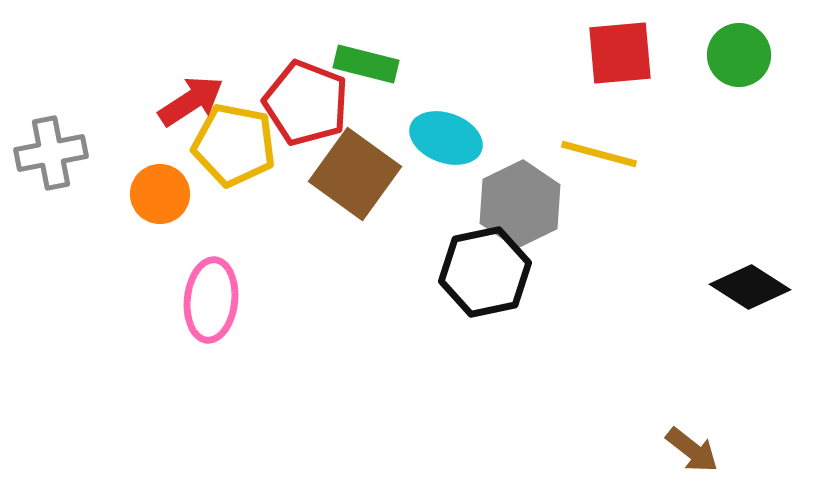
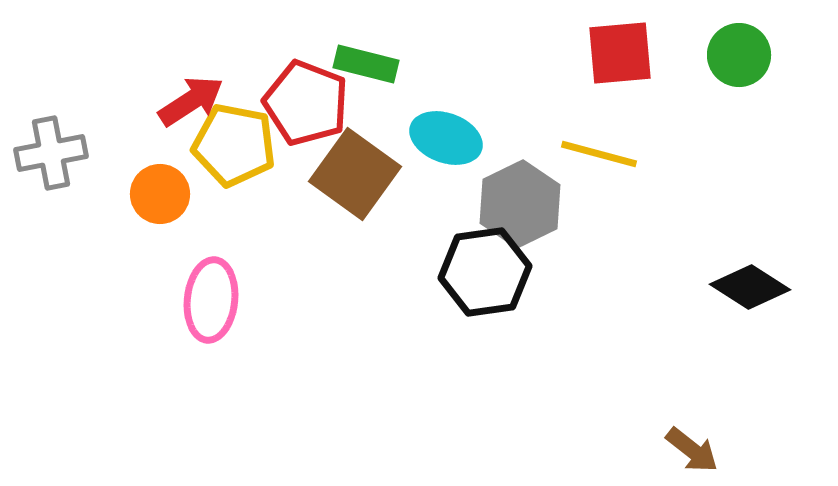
black hexagon: rotated 4 degrees clockwise
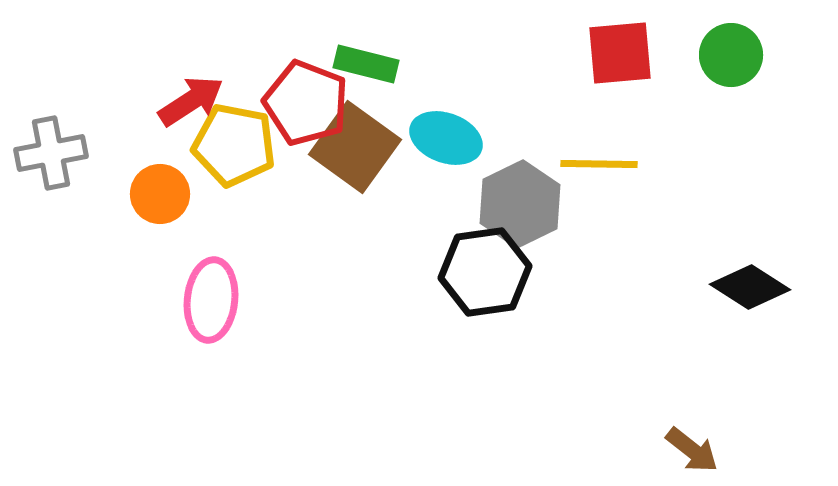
green circle: moved 8 px left
yellow line: moved 10 px down; rotated 14 degrees counterclockwise
brown square: moved 27 px up
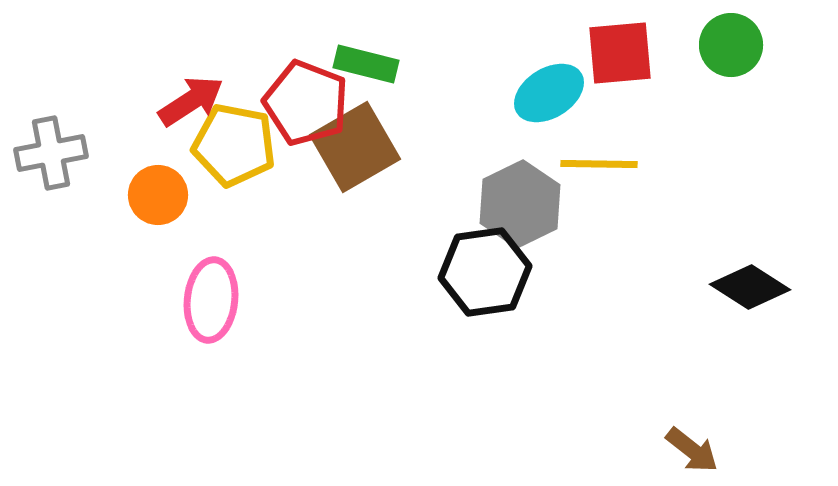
green circle: moved 10 px up
cyan ellipse: moved 103 px right, 45 px up; rotated 52 degrees counterclockwise
brown square: rotated 24 degrees clockwise
orange circle: moved 2 px left, 1 px down
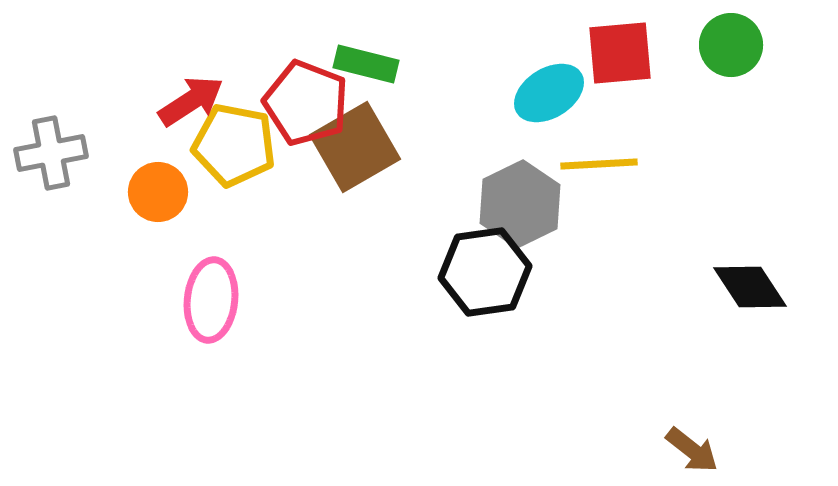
yellow line: rotated 4 degrees counterclockwise
orange circle: moved 3 px up
black diamond: rotated 24 degrees clockwise
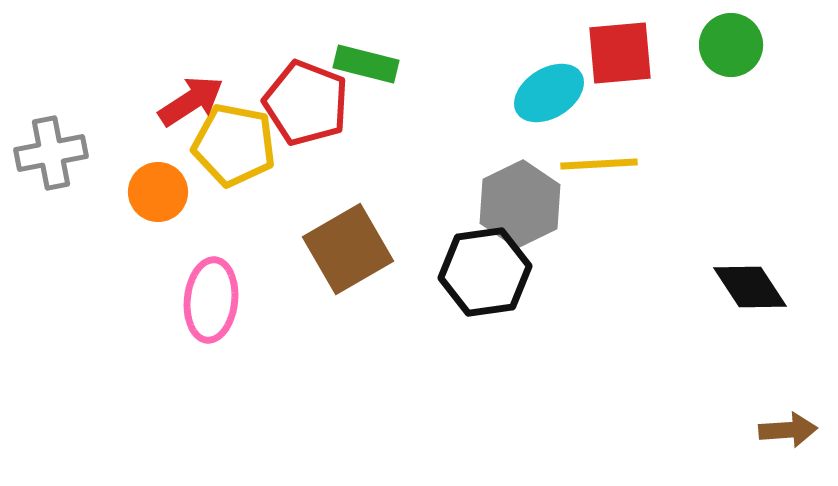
brown square: moved 7 px left, 102 px down
brown arrow: moved 96 px right, 20 px up; rotated 42 degrees counterclockwise
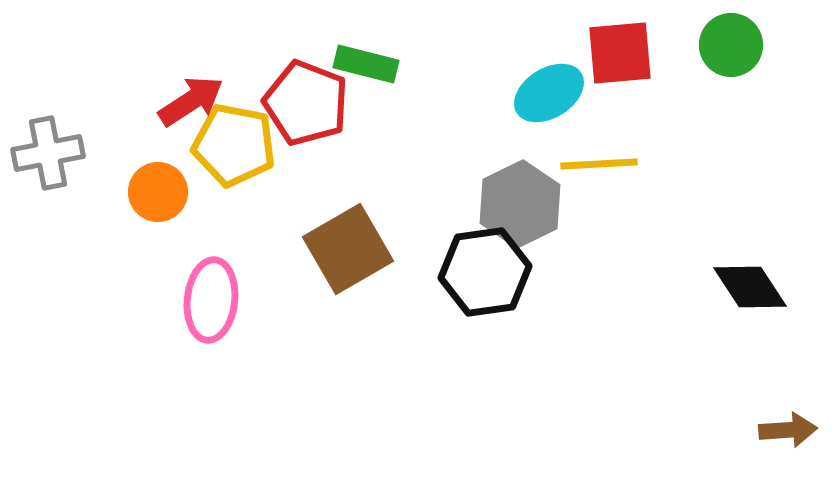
gray cross: moved 3 px left
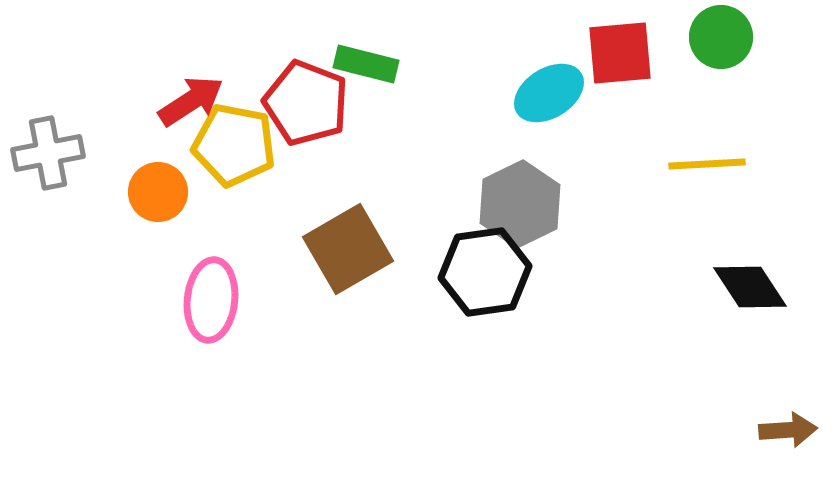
green circle: moved 10 px left, 8 px up
yellow line: moved 108 px right
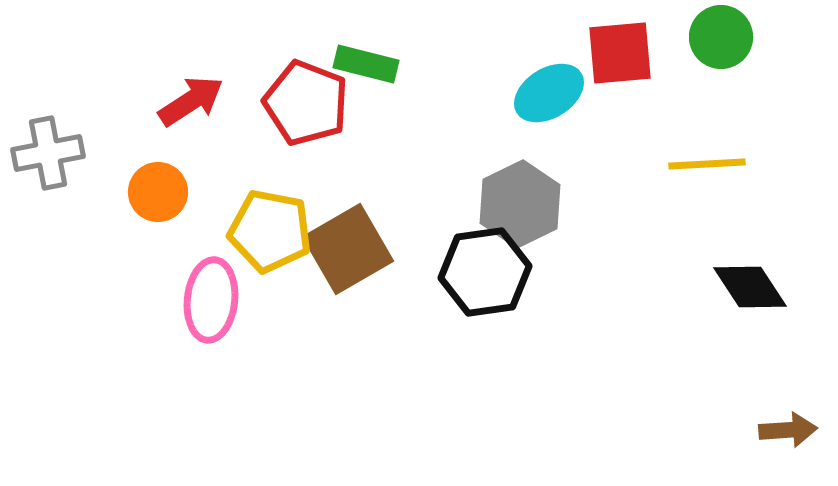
yellow pentagon: moved 36 px right, 86 px down
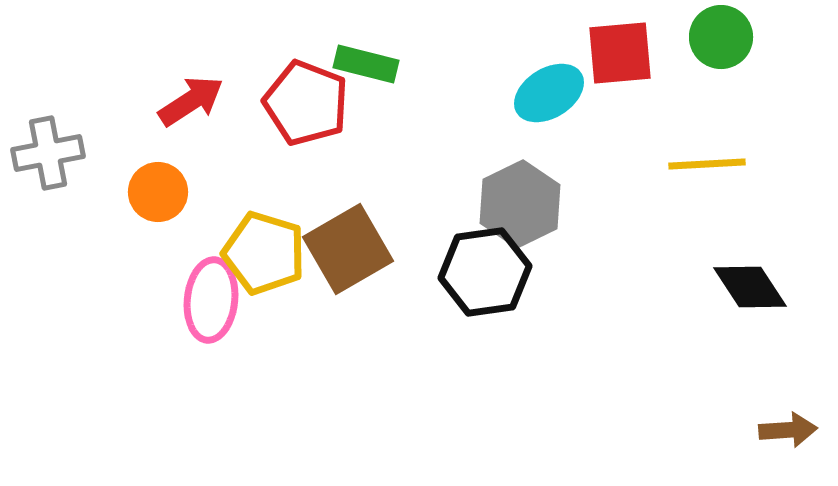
yellow pentagon: moved 6 px left, 22 px down; rotated 6 degrees clockwise
